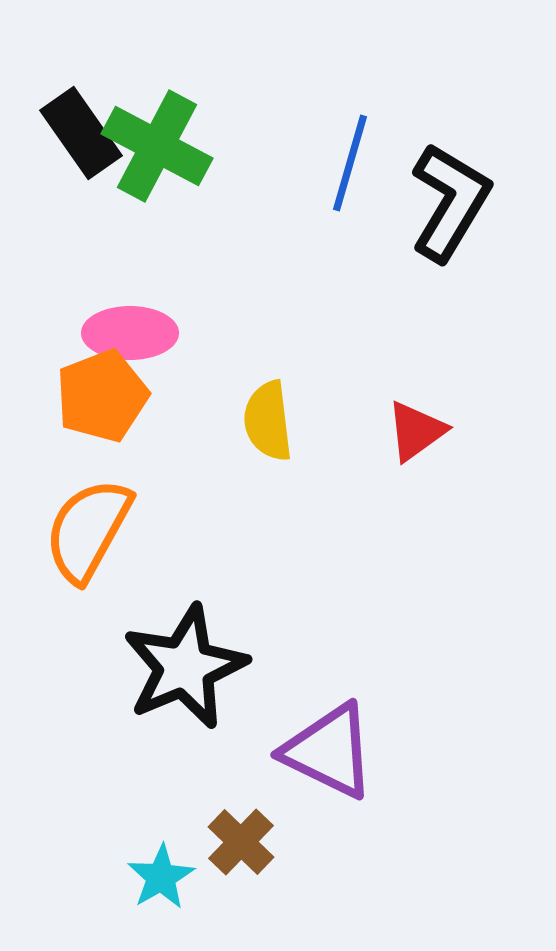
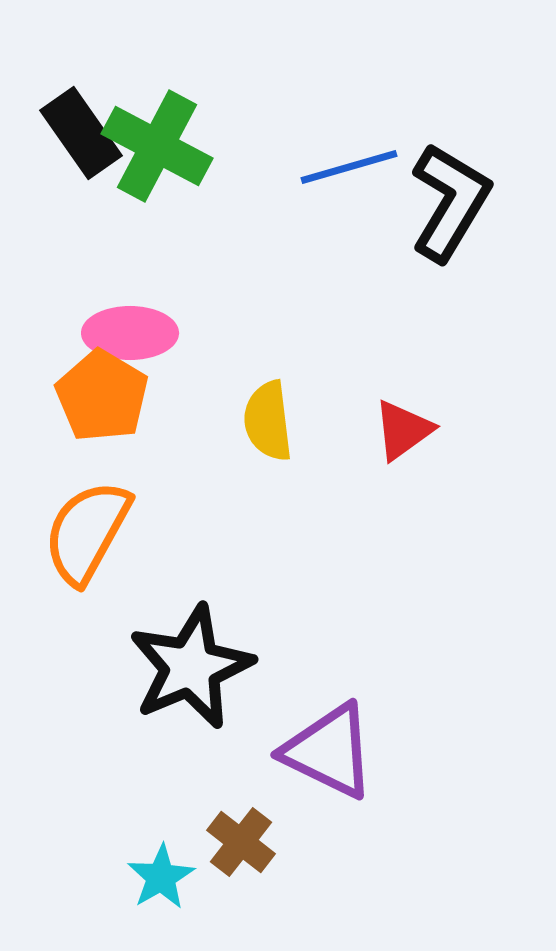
blue line: moved 1 px left, 4 px down; rotated 58 degrees clockwise
orange pentagon: rotated 20 degrees counterclockwise
red triangle: moved 13 px left, 1 px up
orange semicircle: moved 1 px left, 2 px down
black star: moved 6 px right
brown cross: rotated 6 degrees counterclockwise
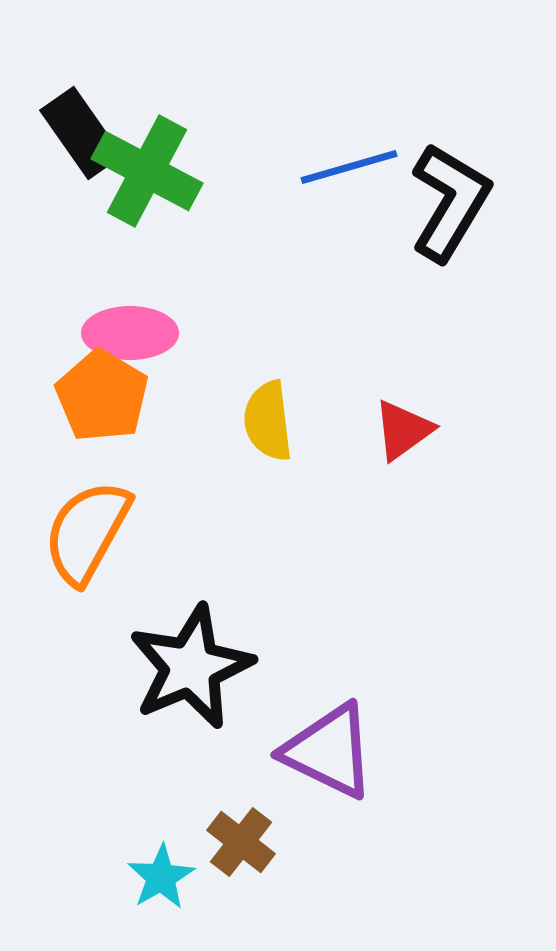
green cross: moved 10 px left, 25 px down
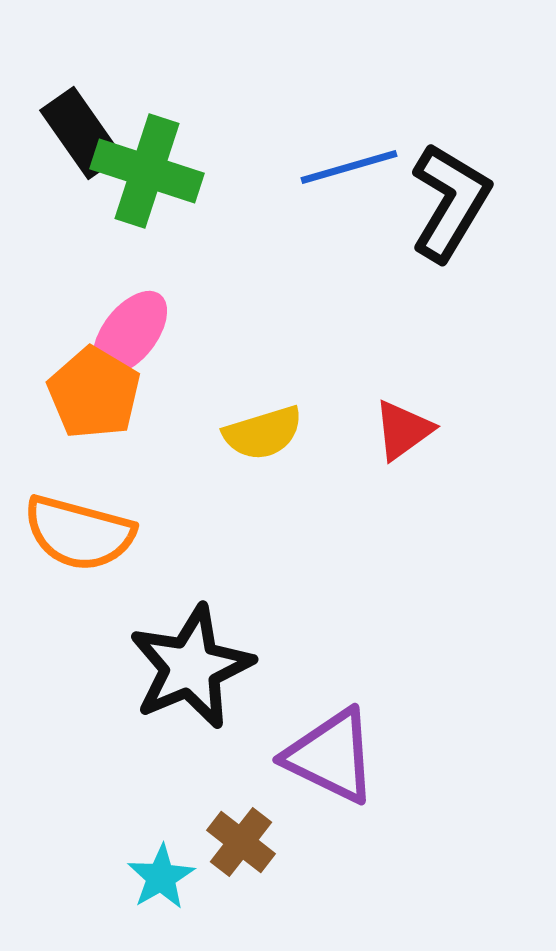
green cross: rotated 10 degrees counterclockwise
pink ellipse: rotated 52 degrees counterclockwise
orange pentagon: moved 8 px left, 3 px up
yellow semicircle: moved 5 px left, 12 px down; rotated 100 degrees counterclockwise
orange semicircle: moved 8 px left, 1 px down; rotated 104 degrees counterclockwise
purple triangle: moved 2 px right, 5 px down
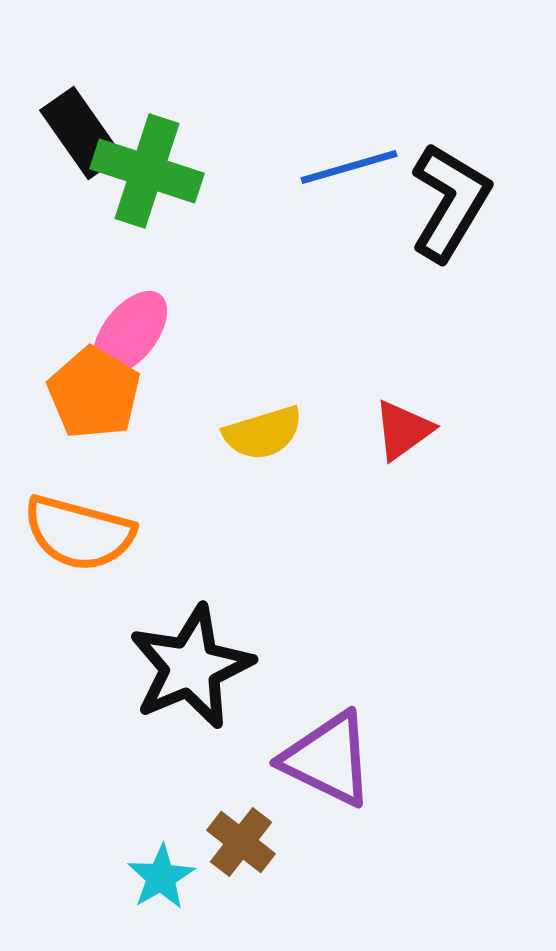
purple triangle: moved 3 px left, 3 px down
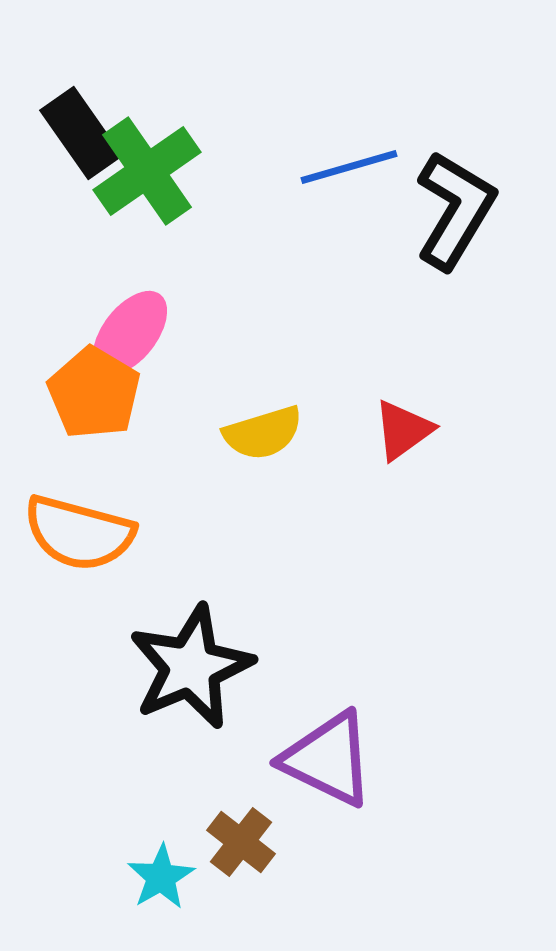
green cross: rotated 37 degrees clockwise
black L-shape: moved 5 px right, 8 px down
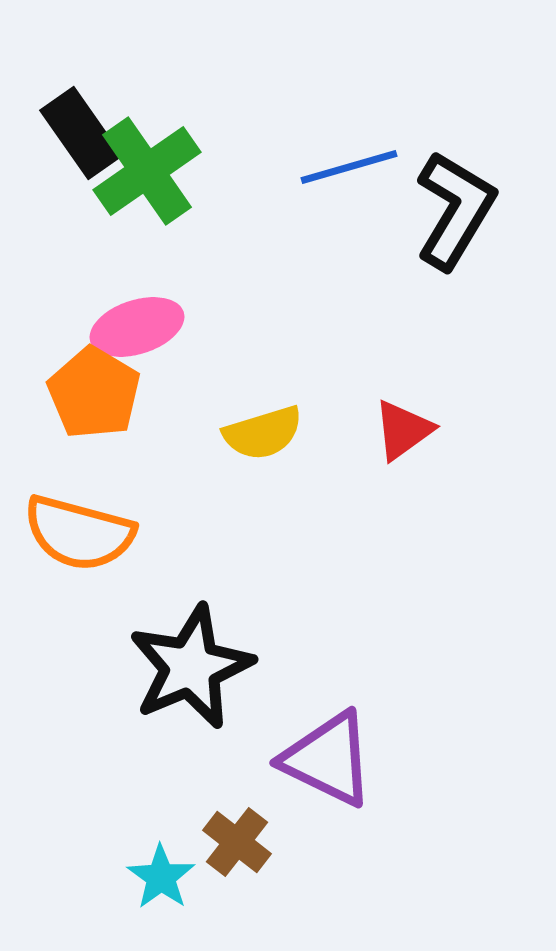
pink ellipse: moved 7 px right, 6 px up; rotated 34 degrees clockwise
brown cross: moved 4 px left
cyan star: rotated 6 degrees counterclockwise
